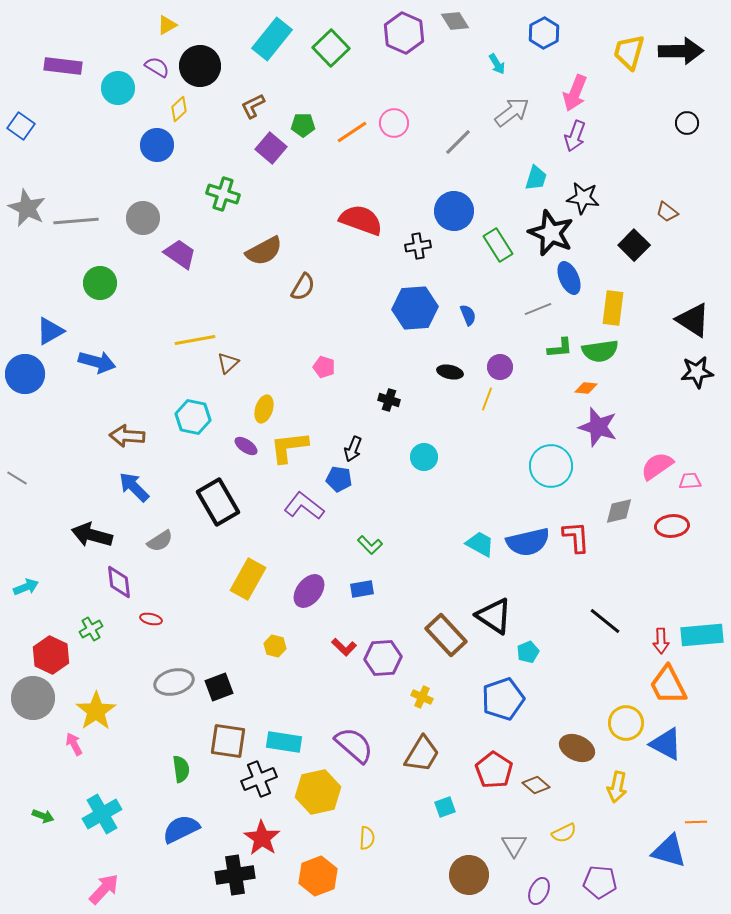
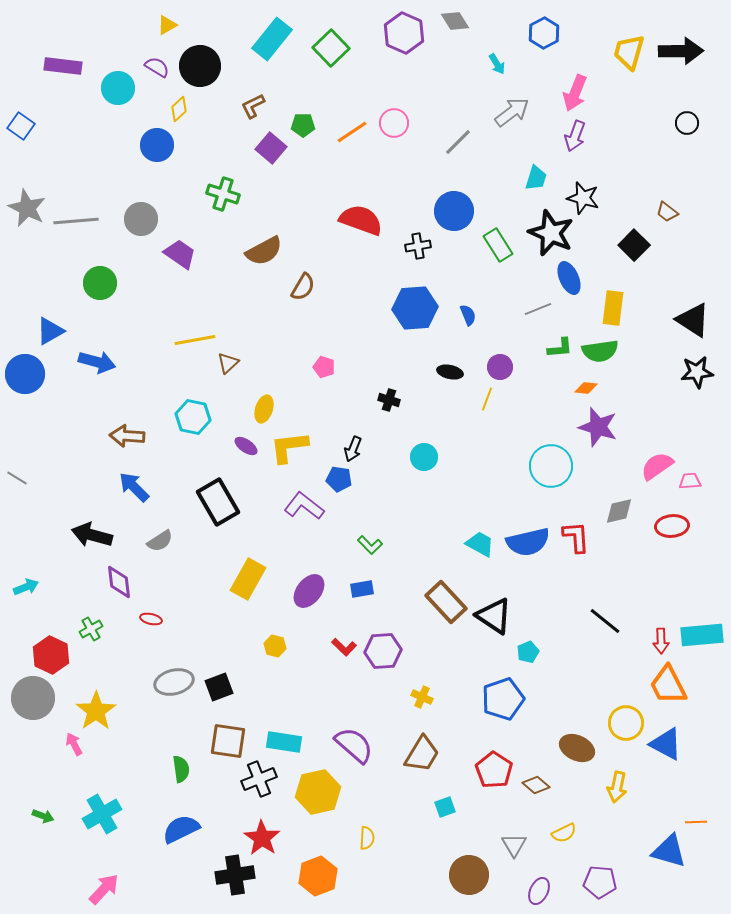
black star at (583, 198): rotated 8 degrees clockwise
gray circle at (143, 218): moved 2 px left, 1 px down
brown rectangle at (446, 635): moved 33 px up
purple hexagon at (383, 658): moved 7 px up
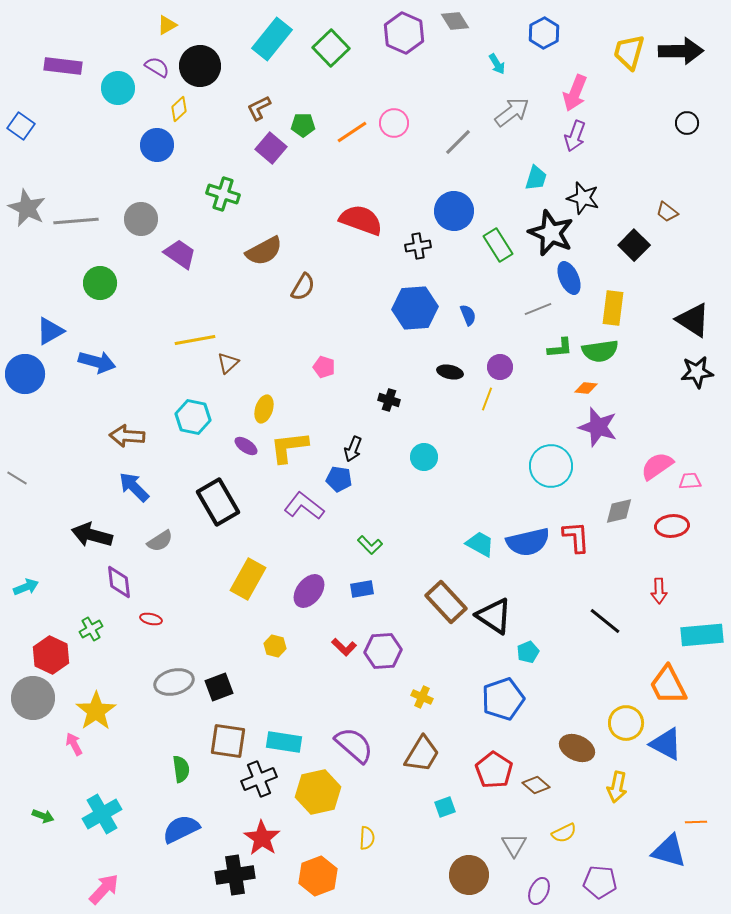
brown L-shape at (253, 106): moved 6 px right, 2 px down
red arrow at (661, 641): moved 2 px left, 50 px up
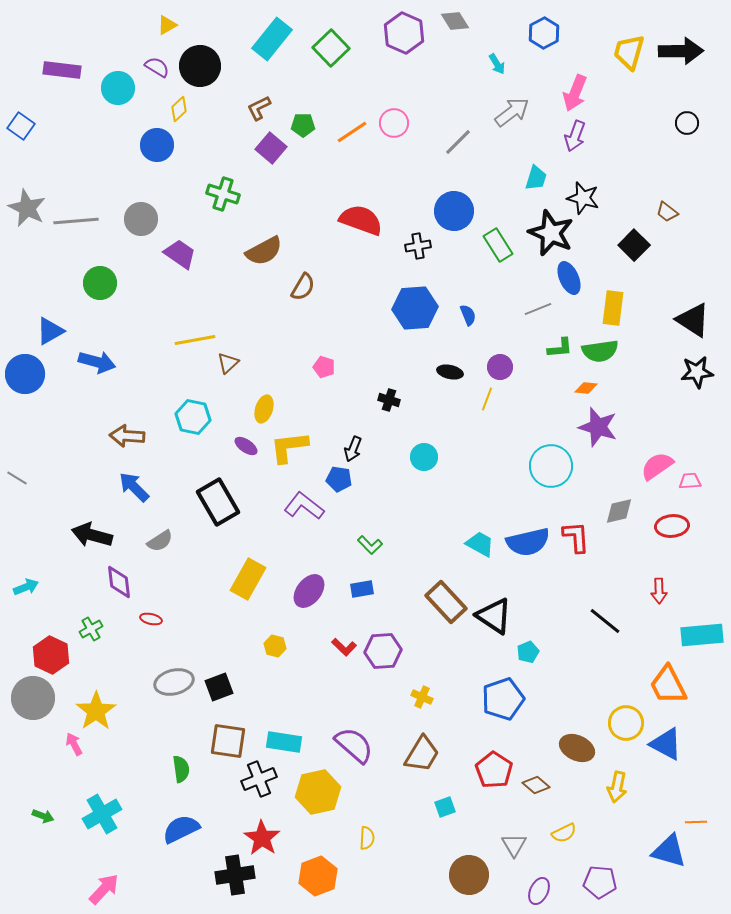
purple rectangle at (63, 66): moved 1 px left, 4 px down
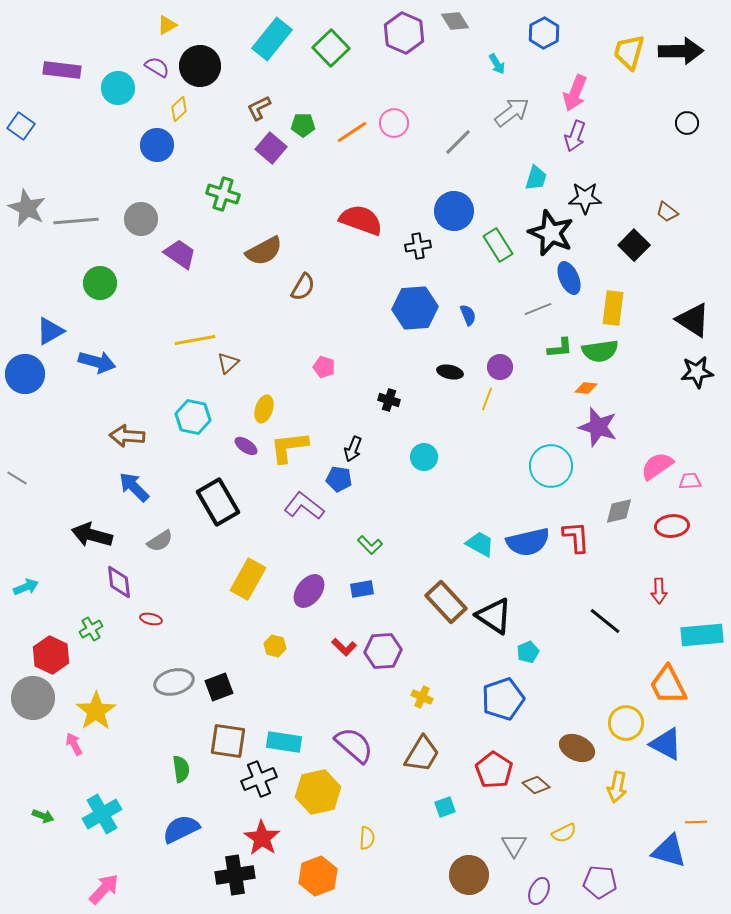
black star at (583, 198): moved 2 px right; rotated 16 degrees counterclockwise
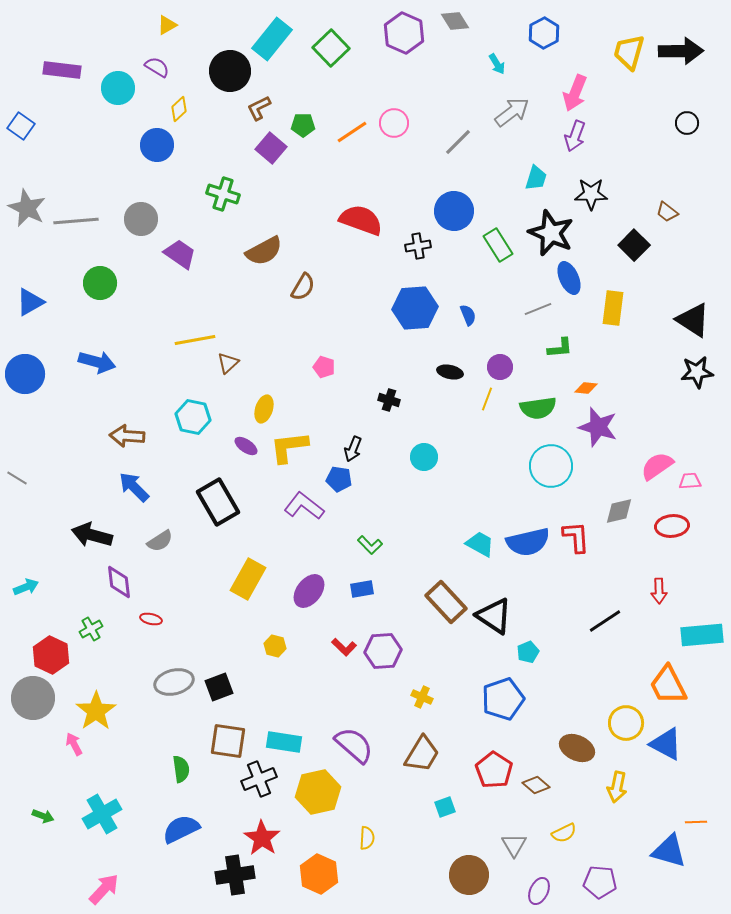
black circle at (200, 66): moved 30 px right, 5 px down
black star at (585, 198): moved 6 px right, 4 px up
blue triangle at (50, 331): moved 20 px left, 29 px up
green semicircle at (600, 351): moved 62 px left, 57 px down
black line at (605, 621): rotated 72 degrees counterclockwise
orange hexagon at (318, 876): moved 1 px right, 2 px up; rotated 15 degrees counterclockwise
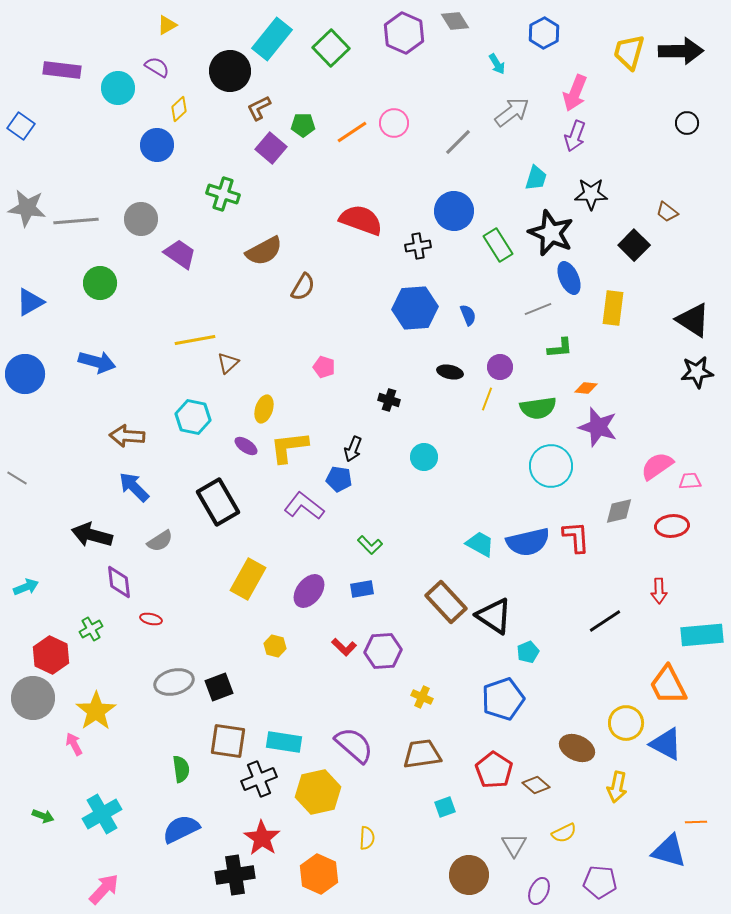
gray star at (27, 208): rotated 18 degrees counterclockwise
brown trapezoid at (422, 754): rotated 129 degrees counterclockwise
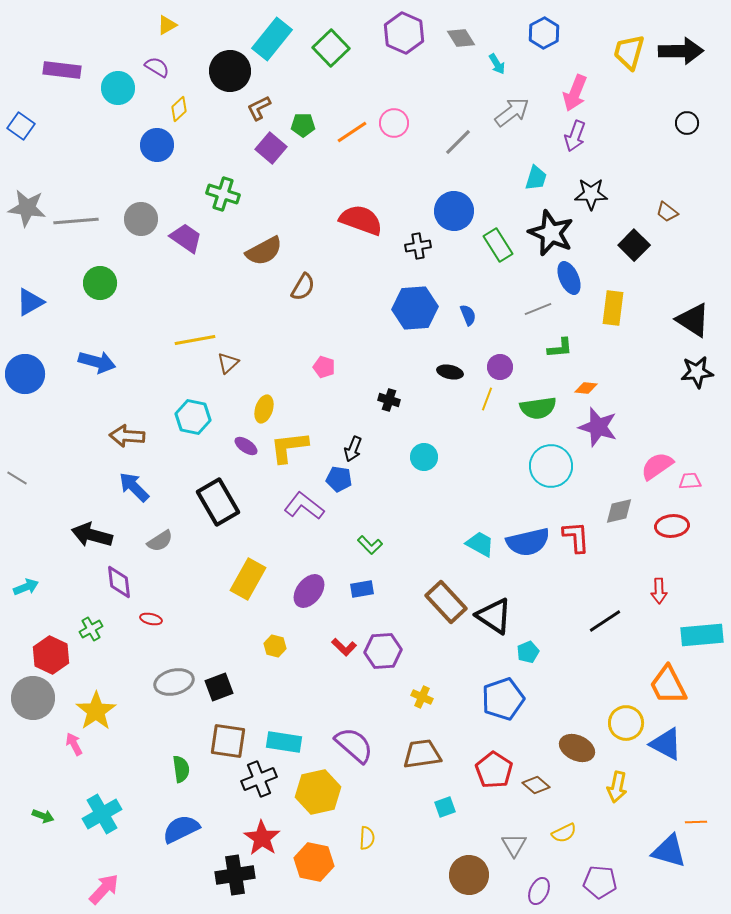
gray diamond at (455, 21): moved 6 px right, 17 px down
purple trapezoid at (180, 254): moved 6 px right, 16 px up
orange hexagon at (319, 874): moved 5 px left, 12 px up; rotated 12 degrees counterclockwise
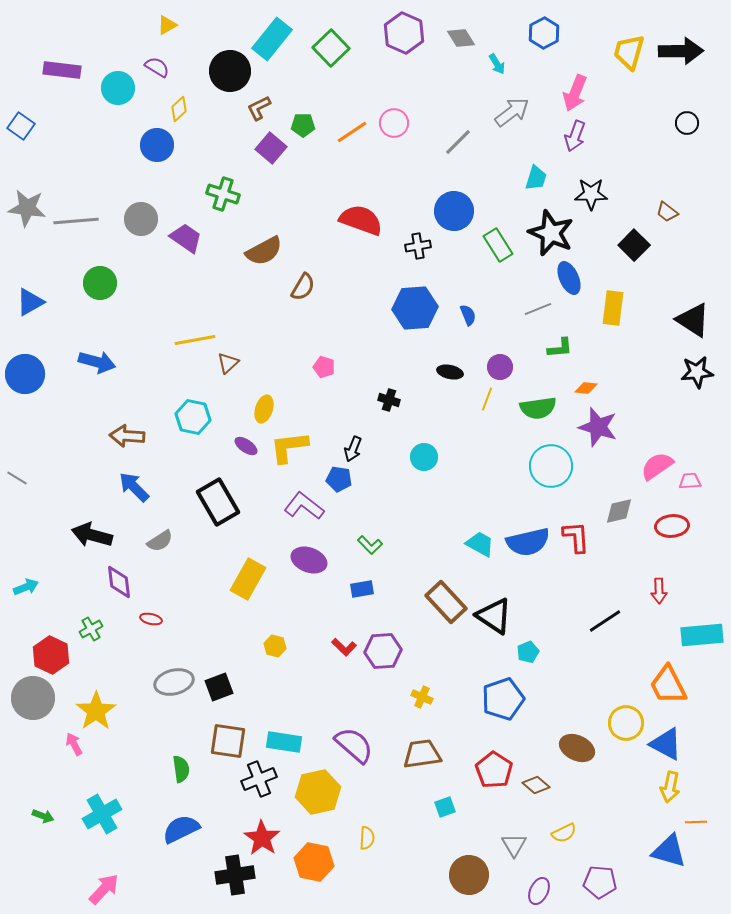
purple ellipse at (309, 591): moved 31 px up; rotated 72 degrees clockwise
yellow arrow at (617, 787): moved 53 px right
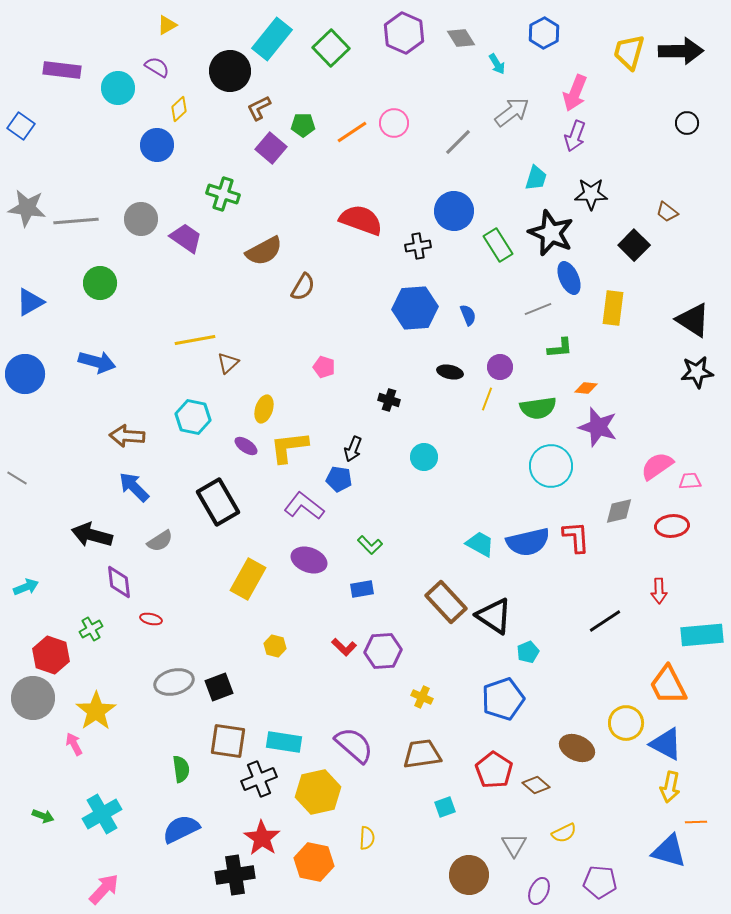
red hexagon at (51, 655): rotated 6 degrees counterclockwise
